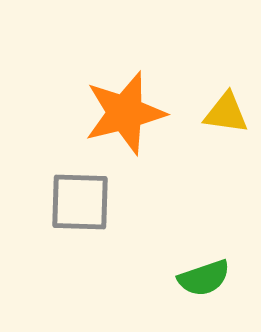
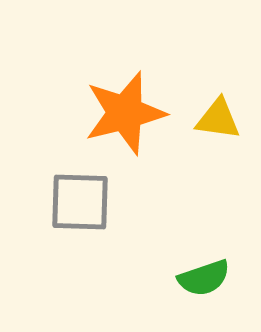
yellow triangle: moved 8 px left, 6 px down
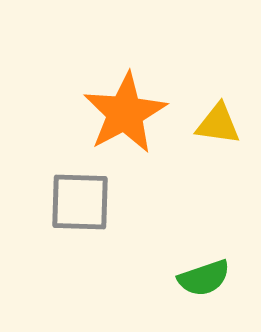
orange star: rotated 14 degrees counterclockwise
yellow triangle: moved 5 px down
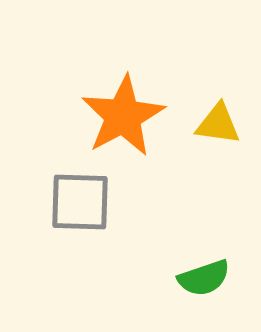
orange star: moved 2 px left, 3 px down
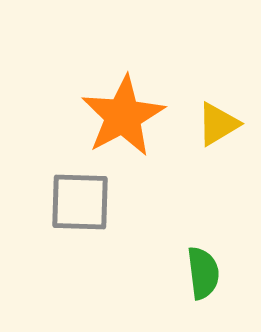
yellow triangle: rotated 39 degrees counterclockwise
green semicircle: moved 1 px left, 5 px up; rotated 78 degrees counterclockwise
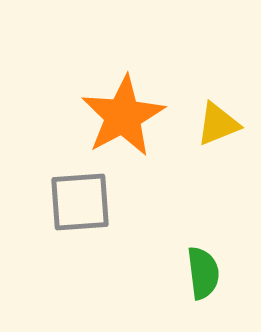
yellow triangle: rotated 9 degrees clockwise
gray square: rotated 6 degrees counterclockwise
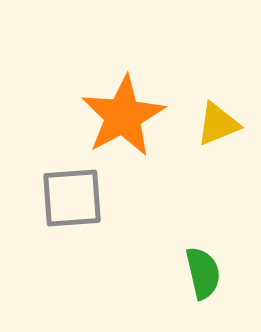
gray square: moved 8 px left, 4 px up
green semicircle: rotated 6 degrees counterclockwise
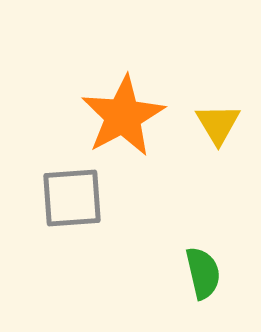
yellow triangle: rotated 39 degrees counterclockwise
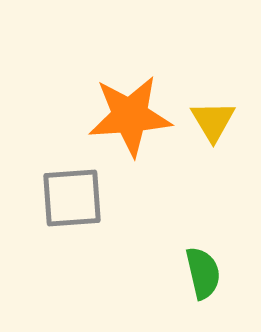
orange star: moved 7 px right; rotated 24 degrees clockwise
yellow triangle: moved 5 px left, 3 px up
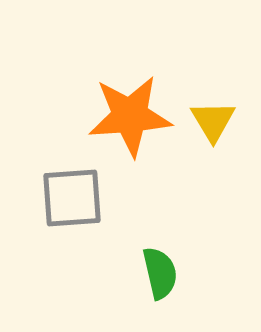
green semicircle: moved 43 px left
